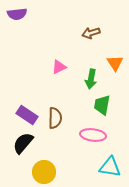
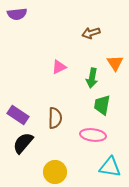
green arrow: moved 1 px right, 1 px up
purple rectangle: moved 9 px left
yellow circle: moved 11 px right
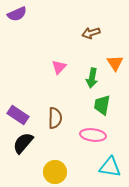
purple semicircle: rotated 18 degrees counterclockwise
pink triangle: rotated 21 degrees counterclockwise
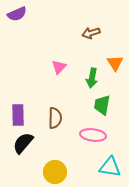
purple rectangle: rotated 55 degrees clockwise
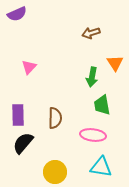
pink triangle: moved 30 px left
green arrow: moved 1 px up
green trapezoid: rotated 20 degrees counterclockwise
cyan triangle: moved 9 px left
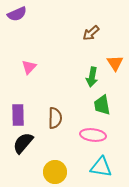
brown arrow: rotated 24 degrees counterclockwise
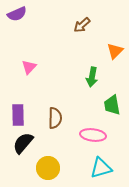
brown arrow: moved 9 px left, 8 px up
orange triangle: moved 12 px up; rotated 18 degrees clockwise
green trapezoid: moved 10 px right
cyan triangle: moved 1 px down; rotated 25 degrees counterclockwise
yellow circle: moved 7 px left, 4 px up
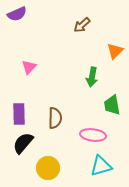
purple rectangle: moved 1 px right, 1 px up
cyan triangle: moved 2 px up
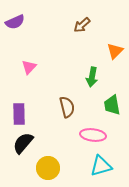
purple semicircle: moved 2 px left, 8 px down
brown semicircle: moved 12 px right, 11 px up; rotated 15 degrees counterclockwise
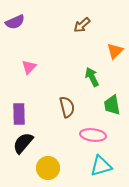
green arrow: rotated 144 degrees clockwise
